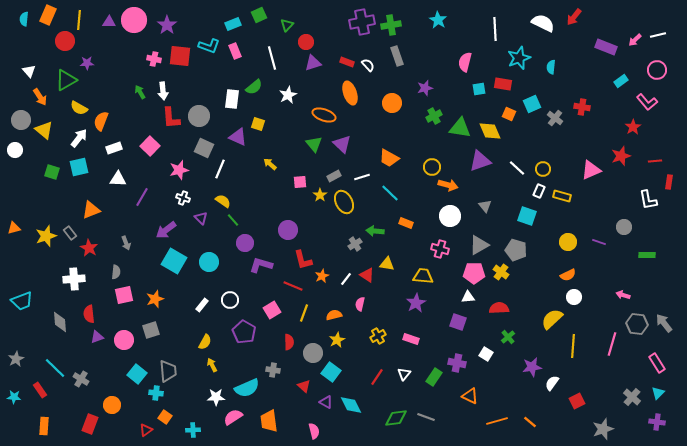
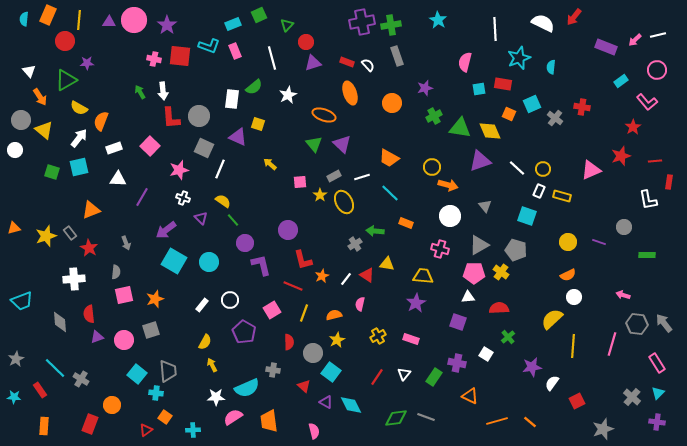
purple L-shape at (261, 265): rotated 60 degrees clockwise
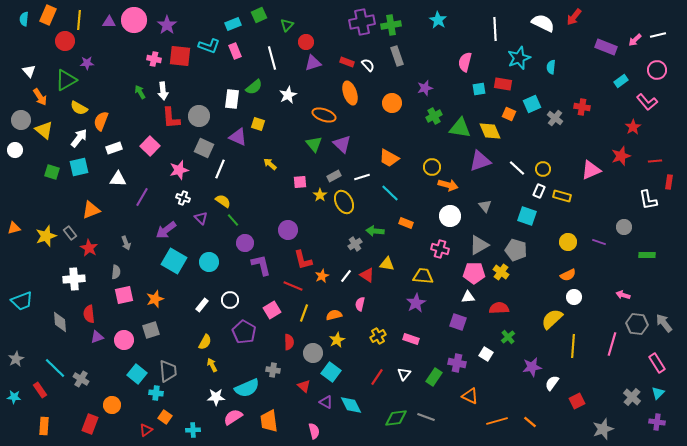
white line at (346, 279): moved 3 px up
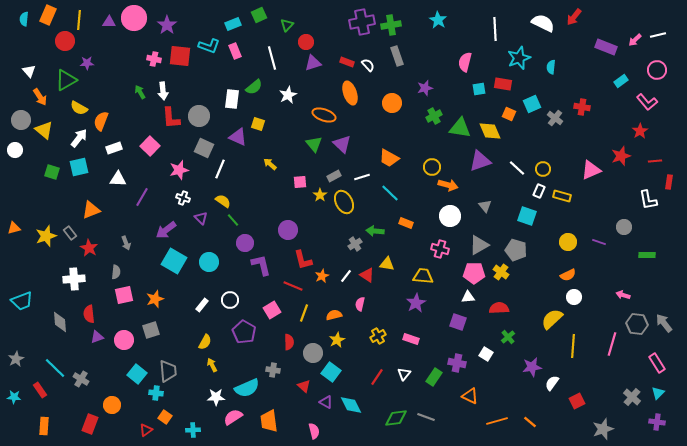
pink circle at (134, 20): moved 2 px up
red star at (633, 127): moved 7 px right, 4 px down
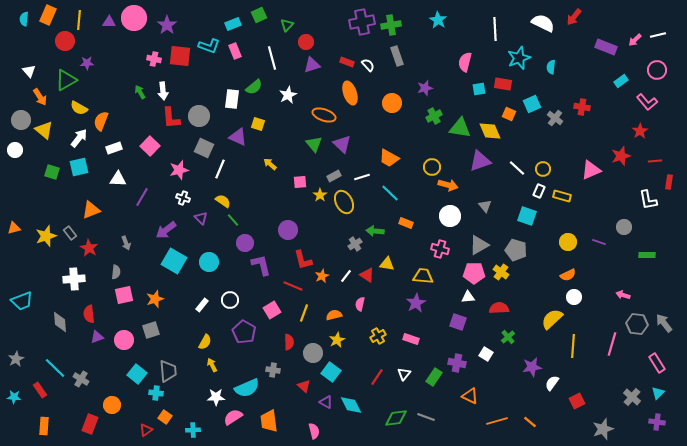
purple triangle at (313, 63): moved 1 px left, 2 px down
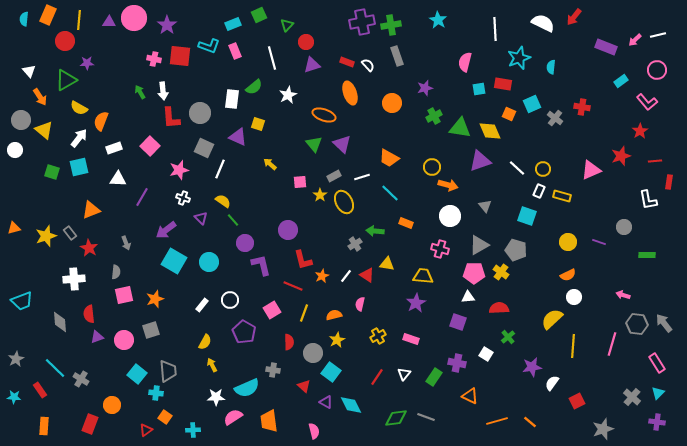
gray circle at (199, 116): moved 1 px right, 3 px up
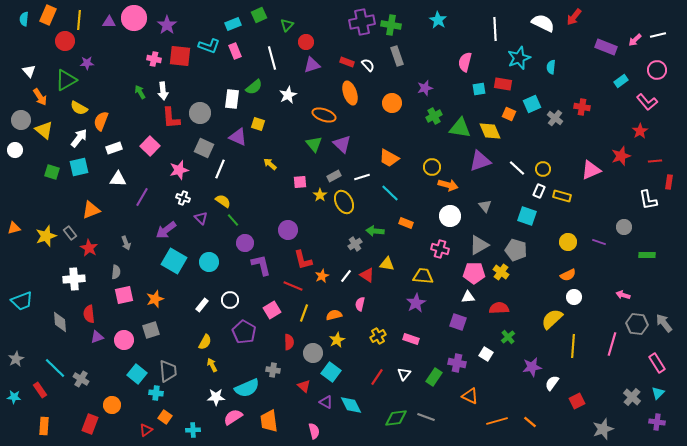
green cross at (391, 25): rotated 18 degrees clockwise
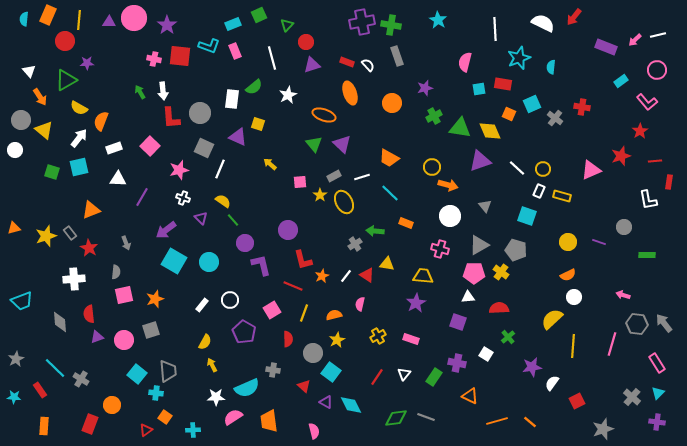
red semicircle at (289, 342): moved 1 px left, 3 px up
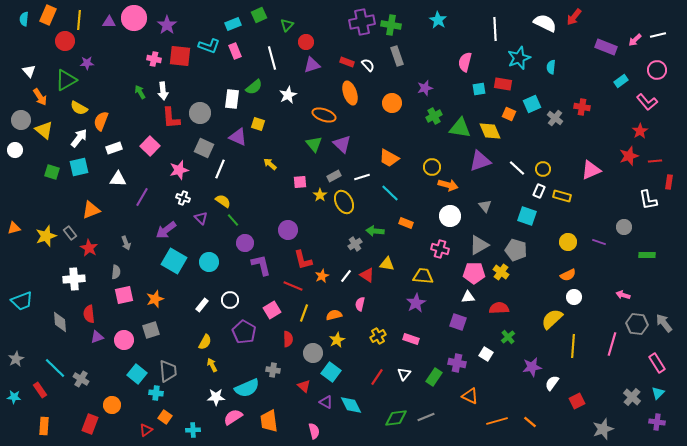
white semicircle at (543, 23): moved 2 px right
red star at (621, 156): moved 8 px right
gray line at (426, 417): rotated 42 degrees counterclockwise
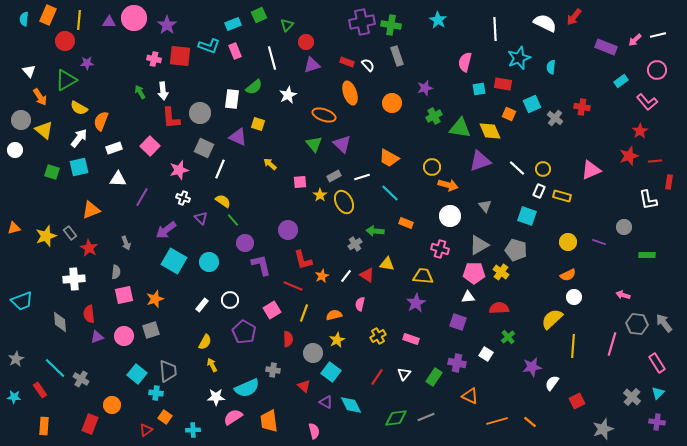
pink circle at (124, 340): moved 4 px up
